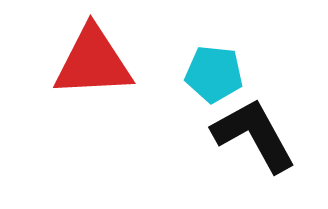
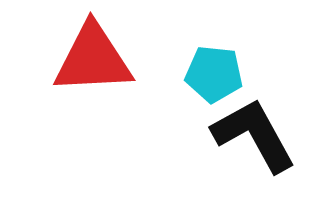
red triangle: moved 3 px up
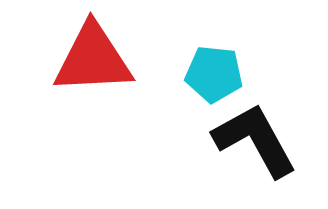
black L-shape: moved 1 px right, 5 px down
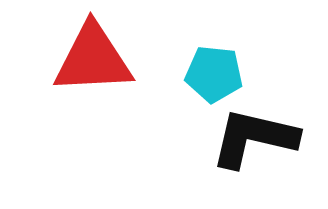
black L-shape: moved 1 px left, 2 px up; rotated 48 degrees counterclockwise
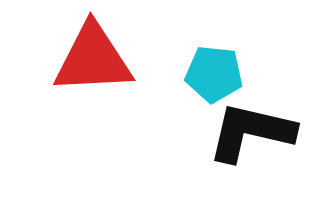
black L-shape: moved 3 px left, 6 px up
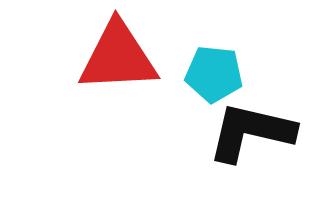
red triangle: moved 25 px right, 2 px up
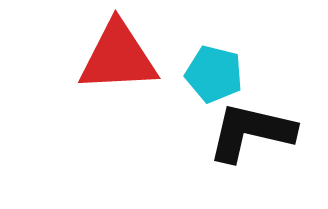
cyan pentagon: rotated 8 degrees clockwise
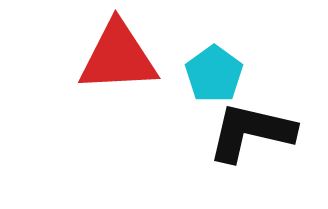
cyan pentagon: rotated 22 degrees clockwise
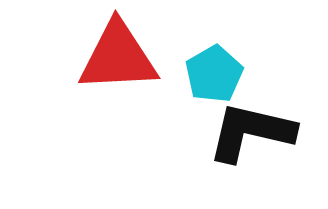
cyan pentagon: rotated 6 degrees clockwise
